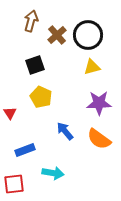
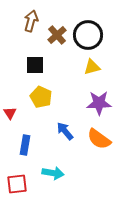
black square: rotated 18 degrees clockwise
blue rectangle: moved 5 px up; rotated 60 degrees counterclockwise
red square: moved 3 px right
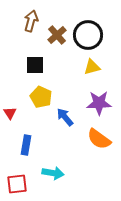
blue arrow: moved 14 px up
blue rectangle: moved 1 px right
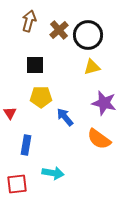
brown arrow: moved 2 px left
brown cross: moved 2 px right, 5 px up
yellow pentagon: rotated 25 degrees counterclockwise
purple star: moved 5 px right; rotated 15 degrees clockwise
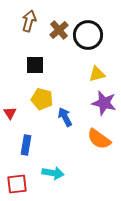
yellow triangle: moved 5 px right, 7 px down
yellow pentagon: moved 1 px right, 2 px down; rotated 15 degrees clockwise
blue arrow: rotated 12 degrees clockwise
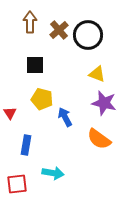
brown arrow: moved 1 px right, 1 px down; rotated 15 degrees counterclockwise
yellow triangle: rotated 36 degrees clockwise
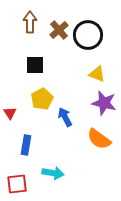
yellow pentagon: rotated 30 degrees clockwise
